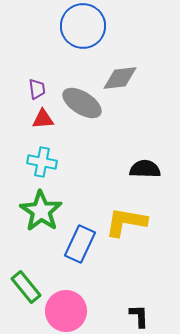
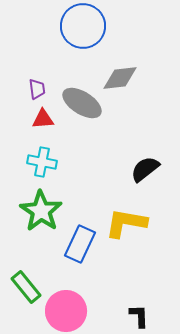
black semicircle: rotated 40 degrees counterclockwise
yellow L-shape: moved 1 px down
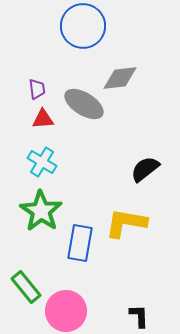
gray ellipse: moved 2 px right, 1 px down
cyan cross: rotated 20 degrees clockwise
blue rectangle: moved 1 px up; rotated 15 degrees counterclockwise
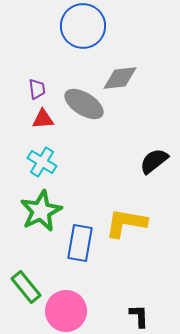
black semicircle: moved 9 px right, 8 px up
green star: rotated 12 degrees clockwise
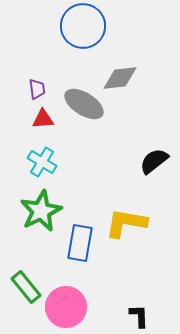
pink circle: moved 4 px up
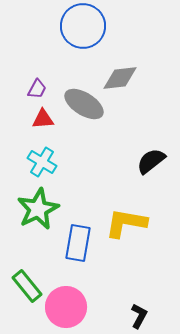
purple trapezoid: rotated 35 degrees clockwise
black semicircle: moved 3 px left
green star: moved 3 px left, 2 px up
blue rectangle: moved 2 px left
green rectangle: moved 1 px right, 1 px up
black L-shape: rotated 30 degrees clockwise
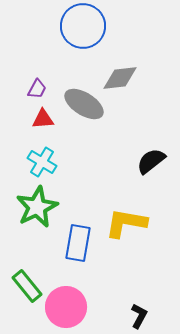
green star: moved 1 px left, 2 px up
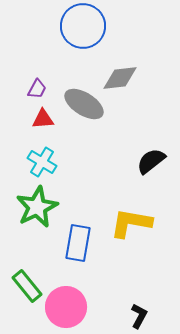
yellow L-shape: moved 5 px right
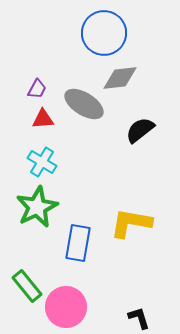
blue circle: moved 21 px right, 7 px down
black semicircle: moved 11 px left, 31 px up
black L-shape: moved 2 px down; rotated 45 degrees counterclockwise
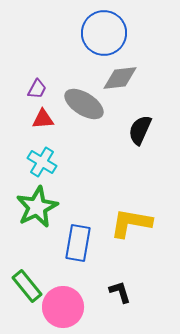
black semicircle: rotated 28 degrees counterclockwise
pink circle: moved 3 px left
black L-shape: moved 19 px left, 26 px up
